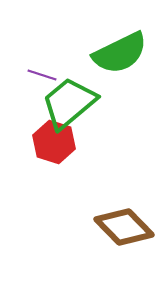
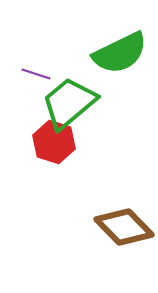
purple line: moved 6 px left, 1 px up
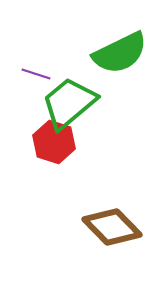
brown diamond: moved 12 px left
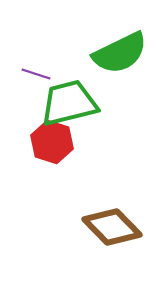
green trapezoid: rotated 26 degrees clockwise
red hexagon: moved 2 px left
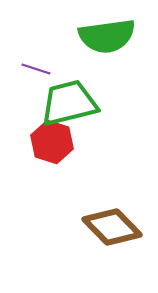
green semicircle: moved 13 px left, 17 px up; rotated 18 degrees clockwise
purple line: moved 5 px up
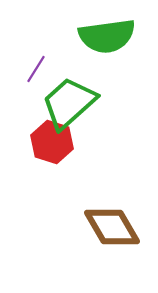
purple line: rotated 76 degrees counterclockwise
green trapezoid: rotated 28 degrees counterclockwise
brown diamond: rotated 14 degrees clockwise
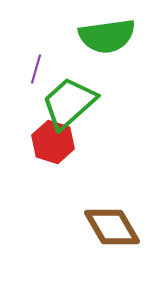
purple line: rotated 16 degrees counterclockwise
red hexagon: moved 1 px right
